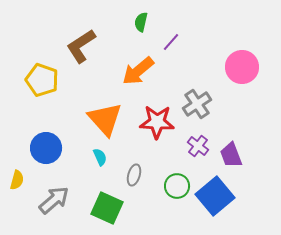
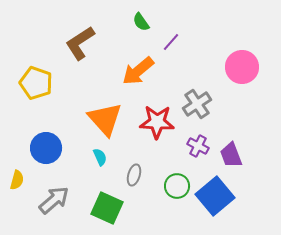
green semicircle: rotated 48 degrees counterclockwise
brown L-shape: moved 1 px left, 3 px up
yellow pentagon: moved 6 px left, 3 px down
purple cross: rotated 10 degrees counterclockwise
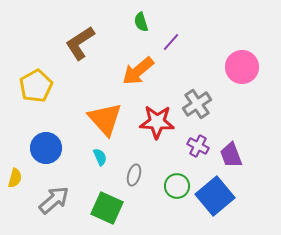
green semicircle: rotated 18 degrees clockwise
yellow pentagon: moved 3 px down; rotated 24 degrees clockwise
yellow semicircle: moved 2 px left, 2 px up
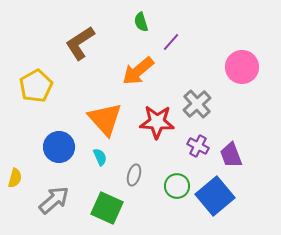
gray cross: rotated 8 degrees counterclockwise
blue circle: moved 13 px right, 1 px up
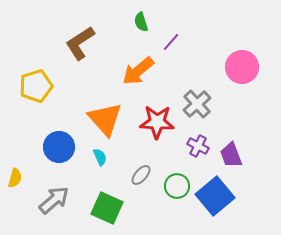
yellow pentagon: rotated 12 degrees clockwise
gray ellipse: moved 7 px right; rotated 25 degrees clockwise
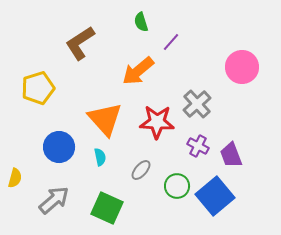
yellow pentagon: moved 2 px right, 2 px down
cyan semicircle: rotated 12 degrees clockwise
gray ellipse: moved 5 px up
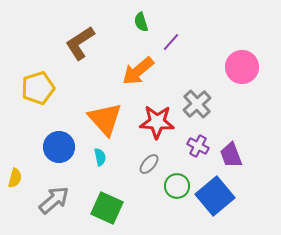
gray ellipse: moved 8 px right, 6 px up
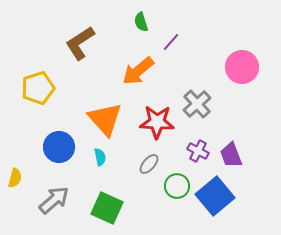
purple cross: moved 5 px down
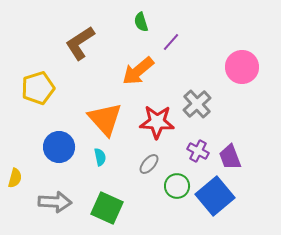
purple trapezoid: moved 1 px left, 2 px down
gray arrow: moved 1 px right, 2 px down; rotated 44 degrees clockwise
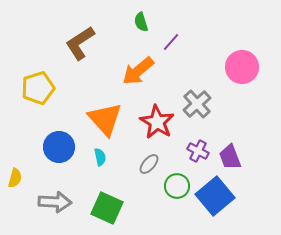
red star: rotated 28 degrees clockwise
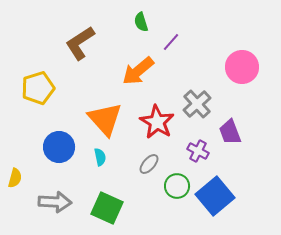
purple trapezoid: moved 25 px up
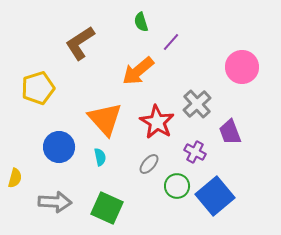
purple cross: moved 3 px left, 1 px down
